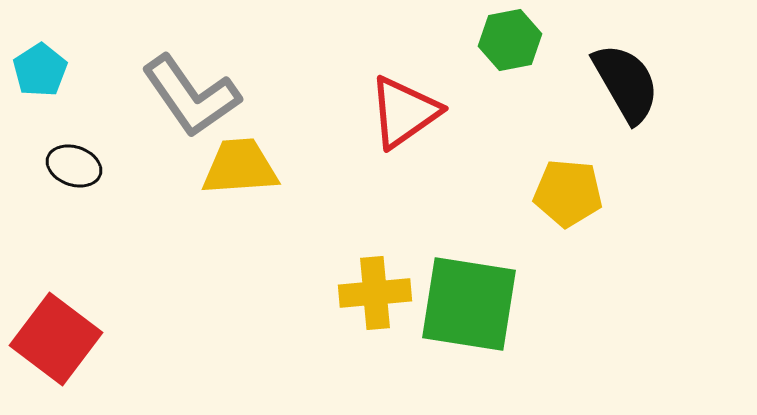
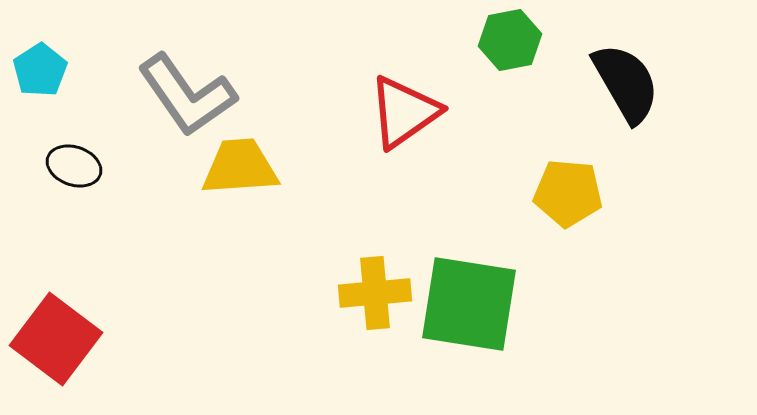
gray L-shape: moved 4 px left, 1 px up
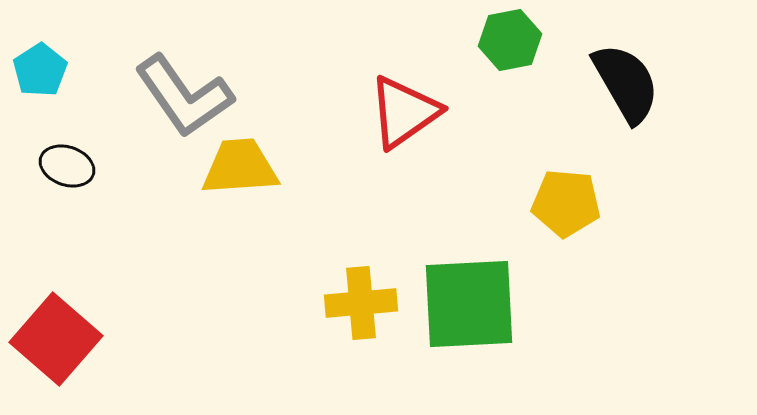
gray L-shape: moved 3 px left, 1 px down
black ellipse: moved 7 px left
yellow pentagon: moved 2 px left, 10 px down
yellow cross: moved 14 px left, 10 px down
green square: rotated 12 degrees counterclockwise
red square: rotated 4 degrees clockwise
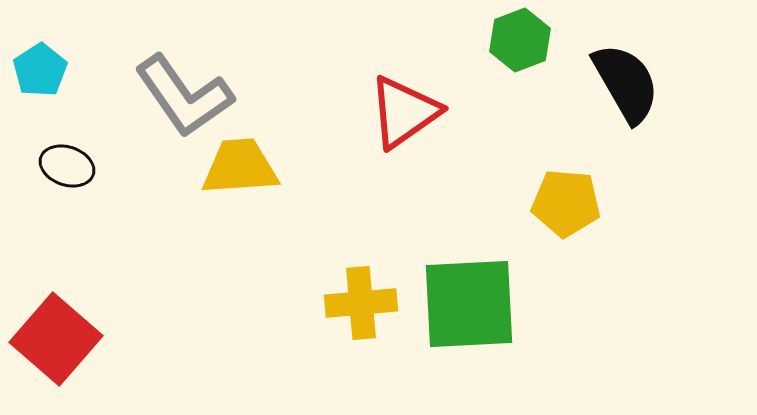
green hexagon: moved 10 px right; rotated 10 degrees counterclockwise
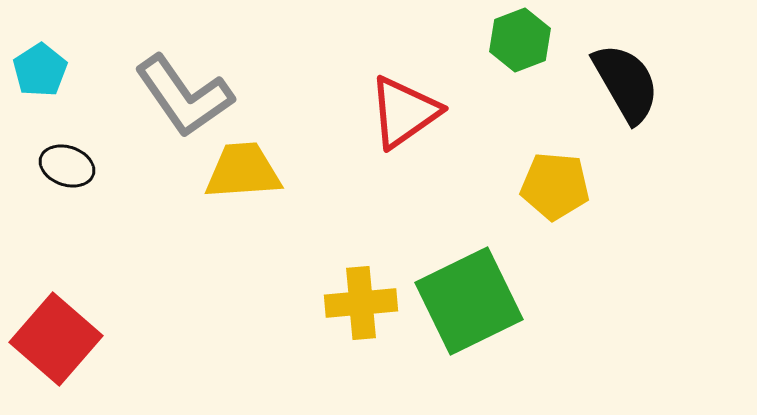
yellow trapezoid: moved 3 px right, 4 px down
yellow pentagon: moved 11 px left, 17 px up
green square: moved 3 px up; rotated 23 degrees counterclockwise
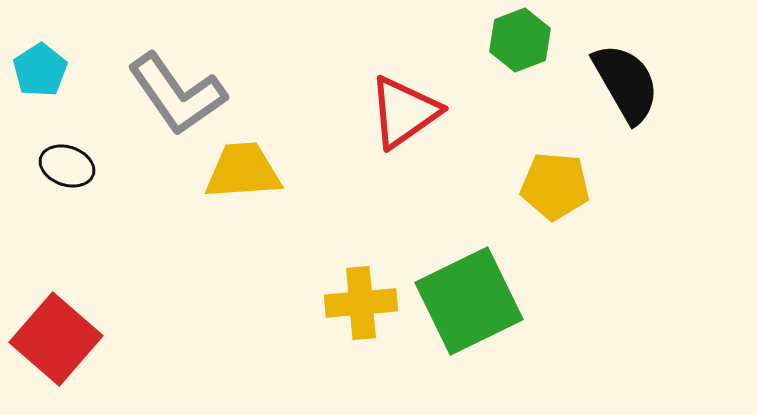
gray L-shape: moved 7 px left, 2 px up
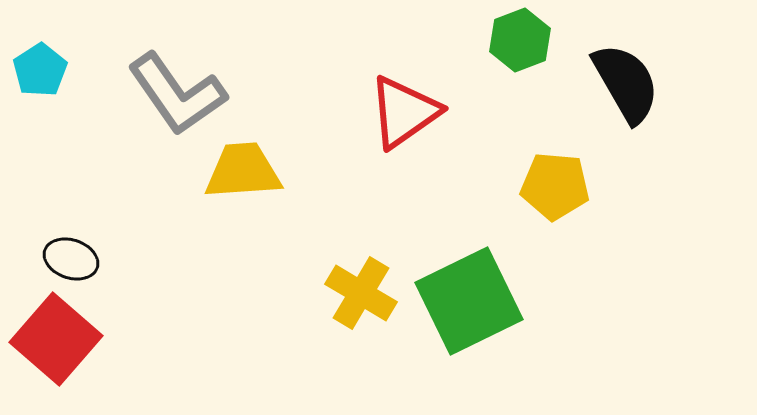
black ellipse: moved 4 px right, 93 px down
yellow cross: moved 10 px up; rotated 36 degrees clockwise
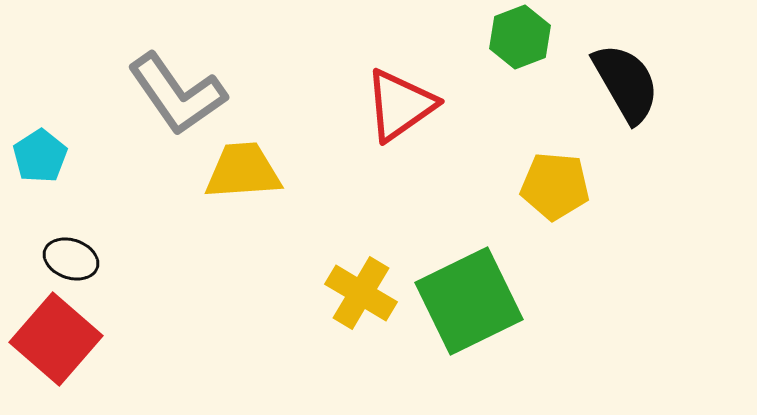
green hexagon: moved 3 px up
cyan pentagon: moved 86 px down
red triangle: moved 4 px left, 7 px up
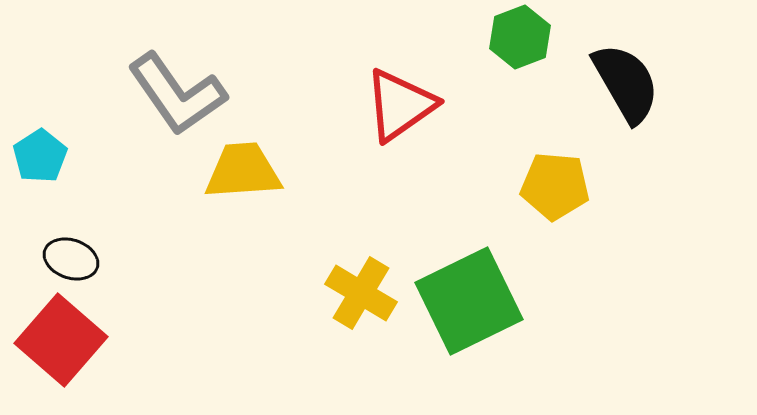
red square: moved 5 px right, 1 px down
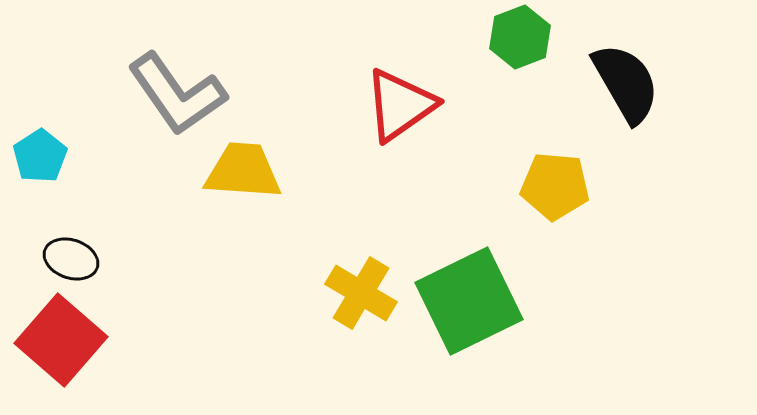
yellow trapezoid: rotated 8 degrees clockwise
